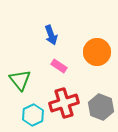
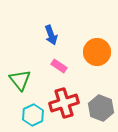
gray hexagon: moved 1 px down
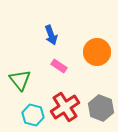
red cross: moved 1 px right, 4 px down; rotated 16 degrees counterclockwise
cyan hexagon: rotated 20 degrees counterclockwise
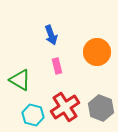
pink rectangle: moved 2 px left; rotated 42 degrees clockwise
green triangle: rotated 20 degrees counterclockwise
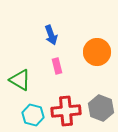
red cross: moved 1 px right, 4 px down; rotated 28 degrees clockwise
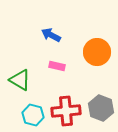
blue arrow: rotated 138 degrees clockwise
pink rectangle: rotated 63 degrees counterclockwise
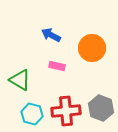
orange circle: moved 5 px left, 4 px up
cyan hexagon: moved 1 px left, 1 px up
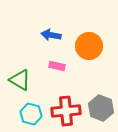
blue arrow: rotated 18 degrees counterclockwise
orange circle: moved 3 px left, 2 px up
cyan hexagon: moved 1 px left
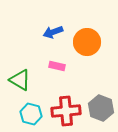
blue arrow: moved 2 px right, 3 px up; rotated 30 degrees counterclockwise
orange circle: moved 2 px left, 4 px up
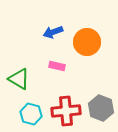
green triangle: moved 1 px left, 1 px up
